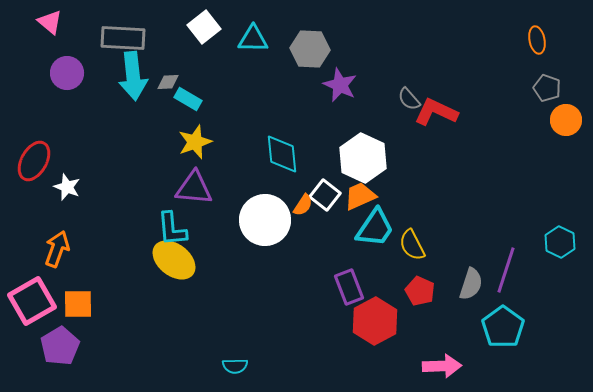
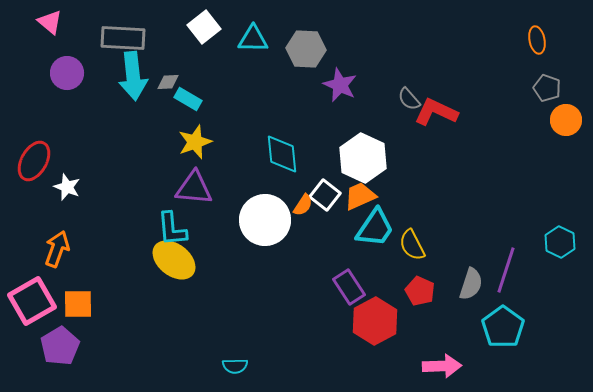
gray hexagon at (310, 49): moved 4 px left
purple rectangle at (349, 287): rotated 12 degrees counterclockwise
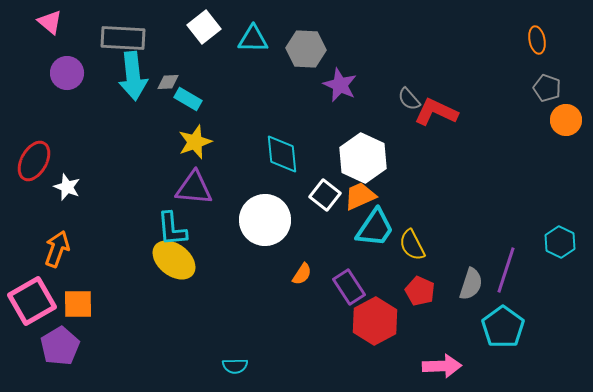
orange semicircle at (303, 205): moved 1 px left, 69 px down
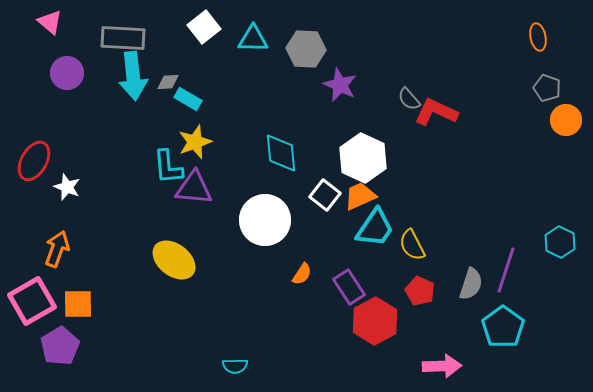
orange ellipse at (537, 40): moved 1 px right, 3 px up
cyan diamond at (282, 154): moved 1 px left, 1 px up
cyan L-shape at (172, 229): moved 4 px left, 62 px up
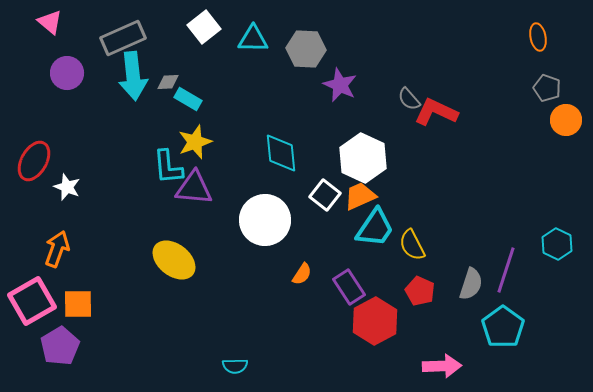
gray rectangle at (123, 38): rotated 27 degrees counterclockwise
cyan hexagon at (560, 242): moved 3 px left, 2 px down
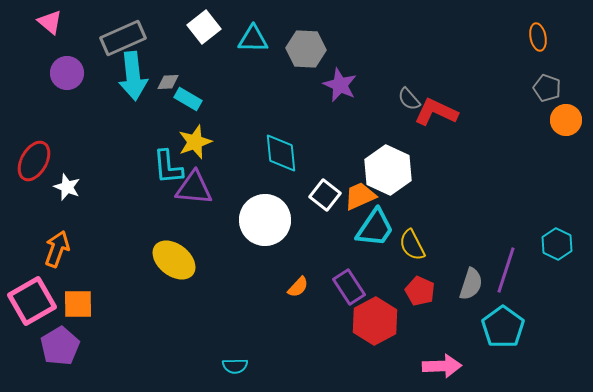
white hexagon at (363, 158): moved 25 px right, 12 px down
orange semicircle at (302, 274): moved 4 px left, 13 px down; rotated 10 degrees clockwise
